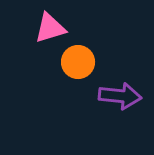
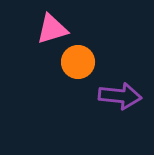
pink triangle: moved 2 px right, 1 px down
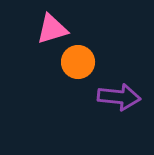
purple arrow: moved 1 px left, 1 px down
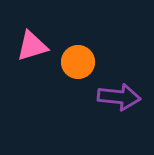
pink triangle: moved 20 px left, 17 px down
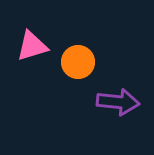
purple arrow: moved 1 px left, 5 px down
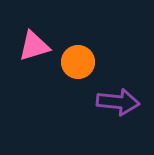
pink triangle: moved 2 px right
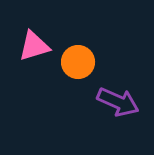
purple arrow: rotated 18 degrees clockwise
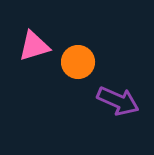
purple arrow: moved 1 px up
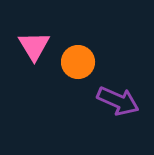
pink triangle: rotated 44 degrees counterclockwise
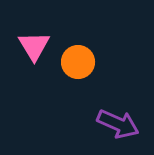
purple arrow: moved 23 px down
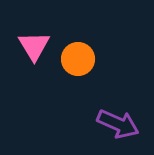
orange circle: moved 3 px up
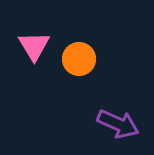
orange circle: moved 1 px right
